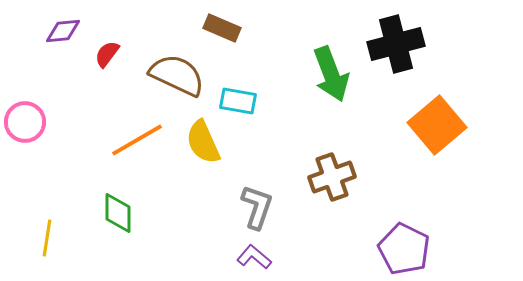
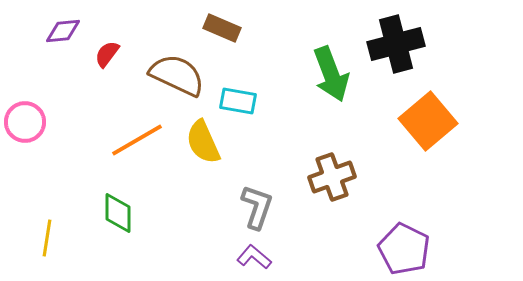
orange square: moved 9 px left, 4 px up
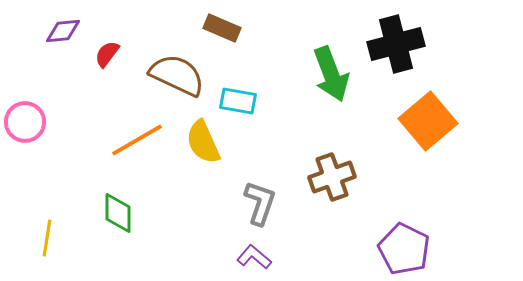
gray L-shape: moved 3 px right, 4 px up
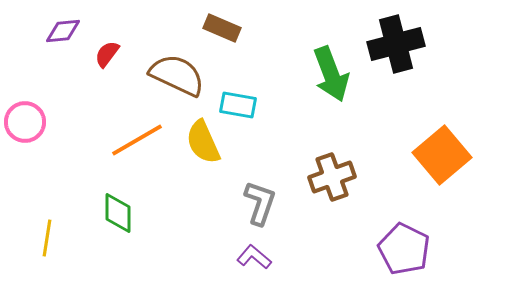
cyan rectangle: moved 4 px down
orange square: moved 14 px right, 34 px down
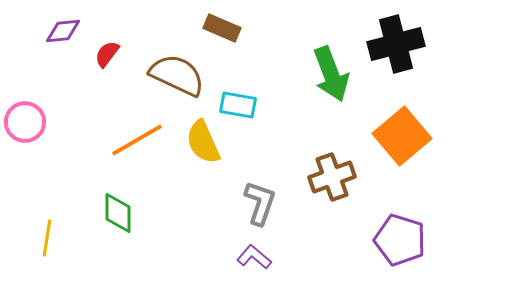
orange square: moved 40 px left, 19 px up
purple pentagon: moved 4 px left, 9 px up; rotated 9 degrees counterclockwise
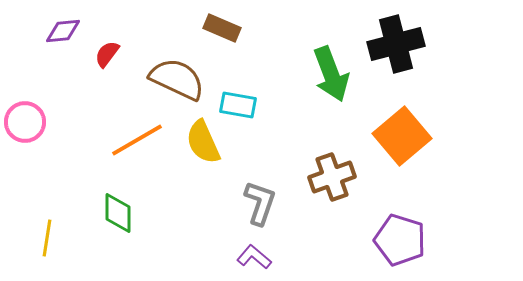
brown semicircle: moved 4 px down
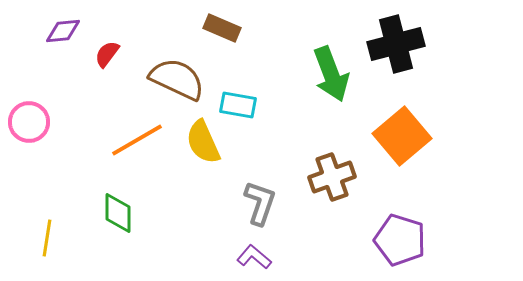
pink circle: moved 4 px right
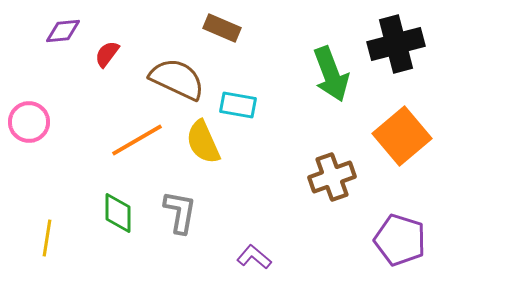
gray L-shape: moved 80 px left, 9 px down; rotated 9 degrees counterclockwise
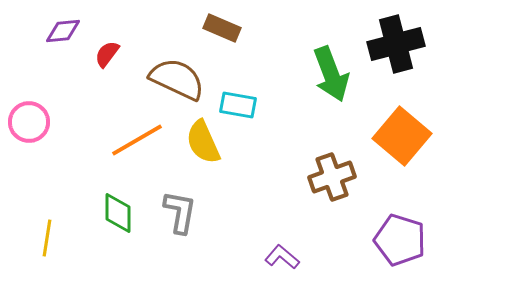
orange square: rotated 10 degrees counterclockwise
purple L-shape: moved 28 px right
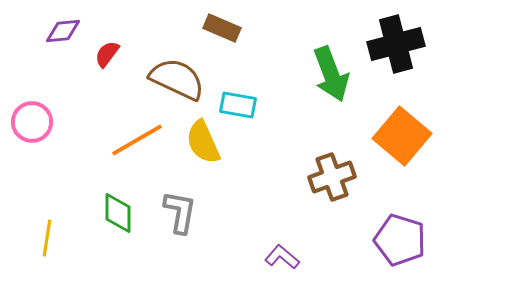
pink circle: moved 3 px right
